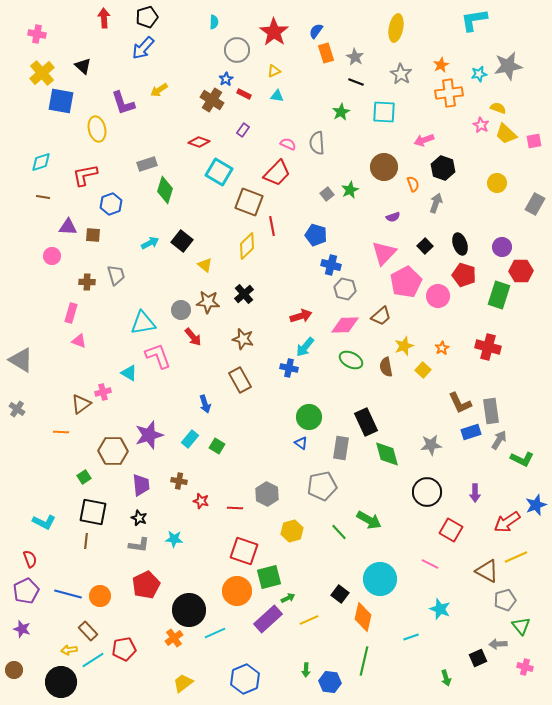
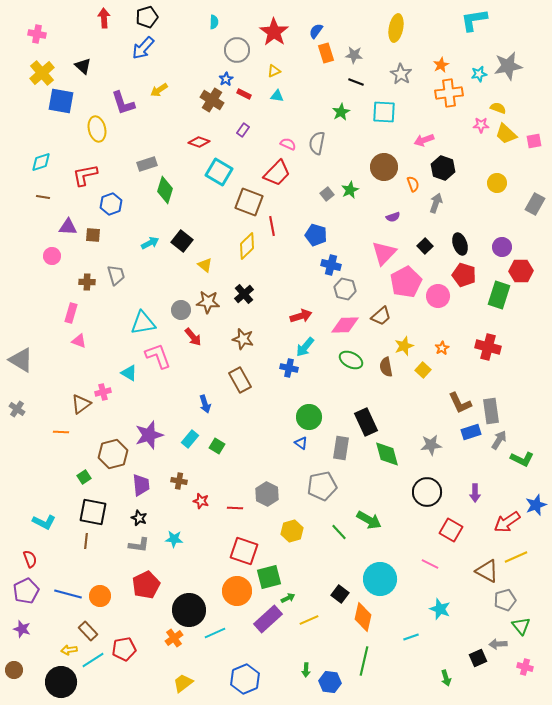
gray star at (355, 57): moved 1 px left, 2 px up; rotated 24 degrees counterclockwise
pink star at (481, 125): rotated 28 degrees counterclockwise
gray semicircle at (317, 143): rotated 15 degrees clockwise
brown hexagon at (113, 451): moved 3 px down; rotated 16 degrees counterclockwise
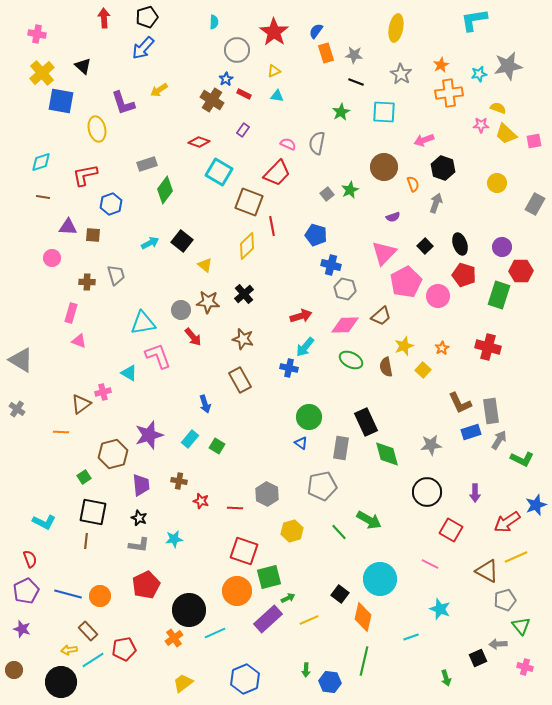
green diamond at (165, 190): rotated 20 degrees clockwise
pink circle at (52, 256): moved 2 px down
cyan star at (174, 539): rotated 12 degrees counterclockwise
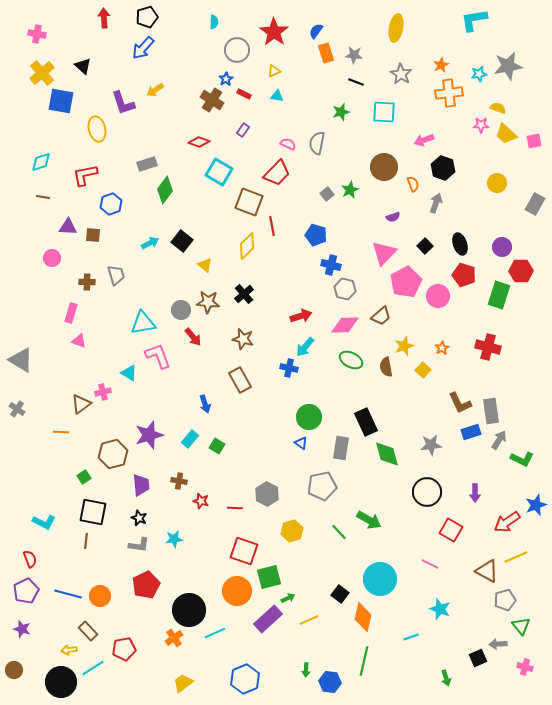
yellow arrow at (159, 90): moved 4 px left
green star at (341, 112): rotated 12 degrees clockwise
cyan line at (93, 660): moved 8 px down
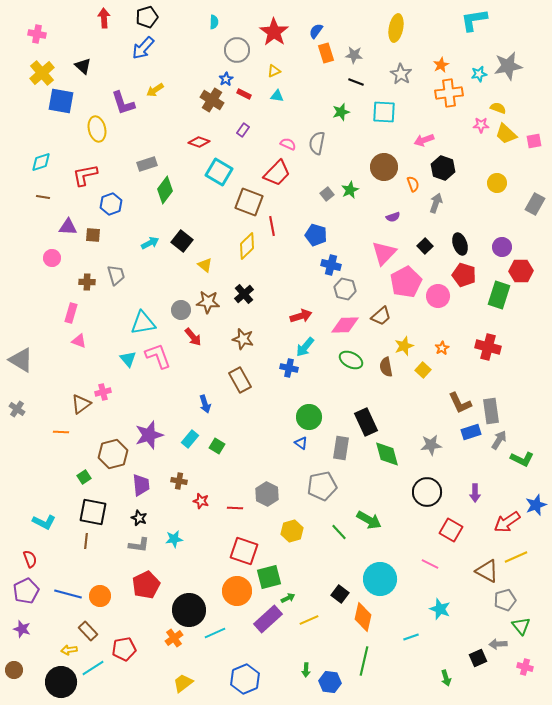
cyan triangle at (129, 373): moved 1 px left, 14 px up; rotated 18 degrees clockwise
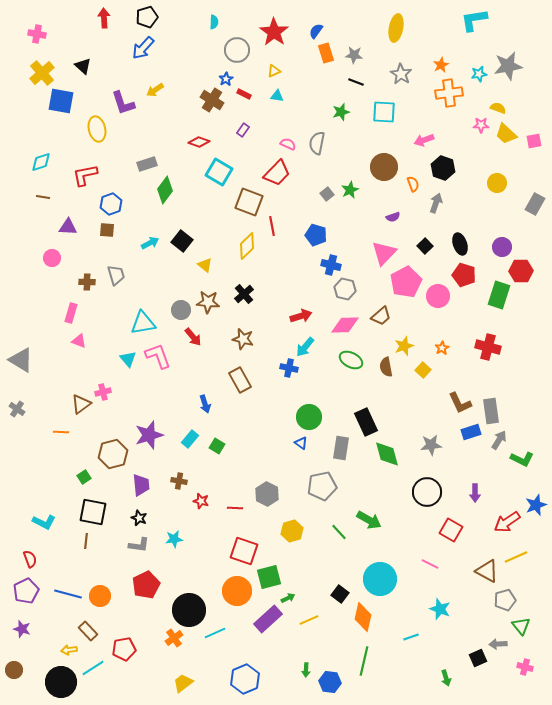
brown square at (93, 235): moved 14 px right, 5 px up
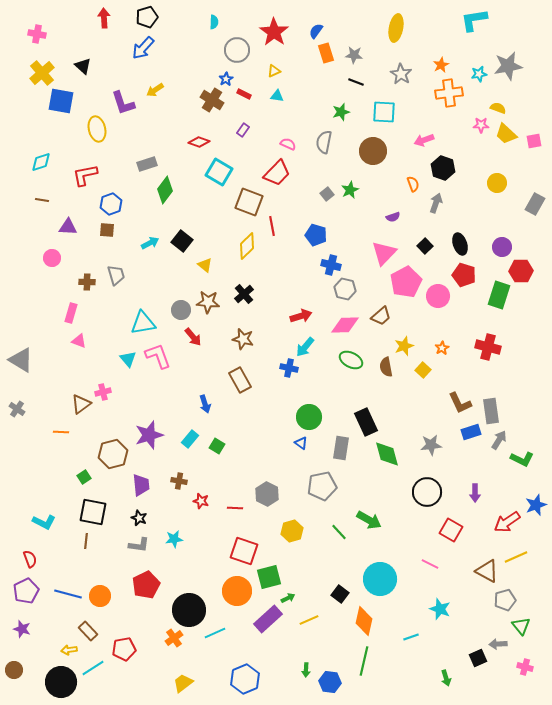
gray semicircle at (317, 143): moved 7 px right, 1 px up
brown circle at (384, 167): moved 11 px left, 16 px up
brown line at (43, 197): moved 1 px left, 3 px down
orange diamond at (363, 617): moved 1 px right, 4 px down
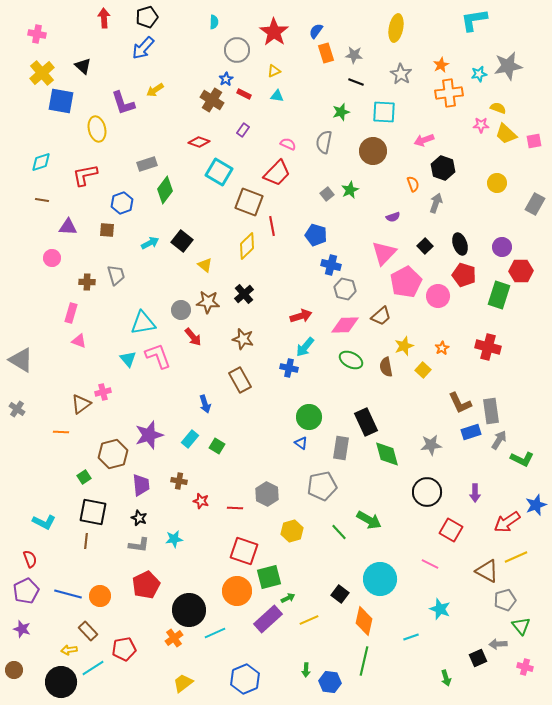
blue hexagon at (111, 204): moved 11 px right, 1 px up
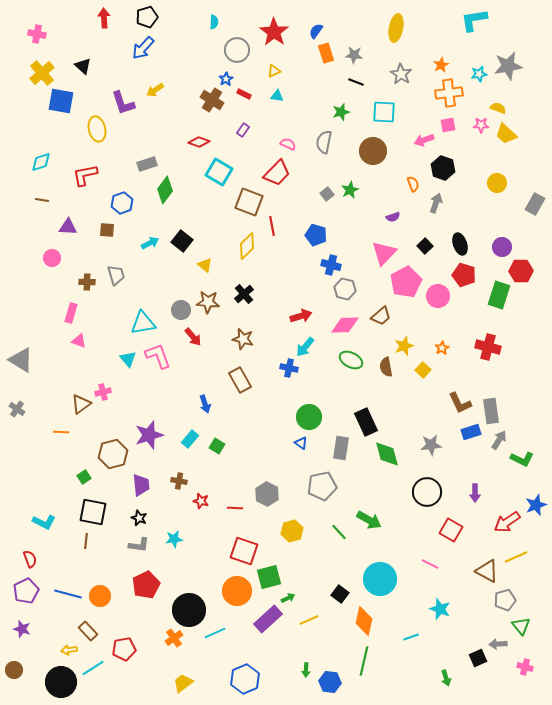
pink square at (534, 141): moved 86 px left, 16 px up
